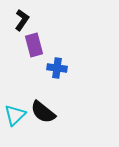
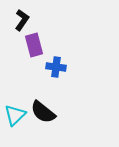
blue cross: moved 1 px left, 1 px up
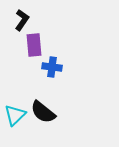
purple rectangle: rotated 10 degrees clockwise
blue cross: moved 4 px left
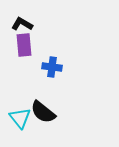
black L-shape: moved 4 px down; rotated 95 degrees counterclockwise
purple rectangle: moved 10 px left
cyan triangle: moved 5 px right, 3 px down; rotated 25 degrees counterclockwise
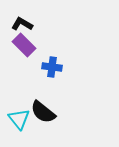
purple rectangle: rotated 40 degrees counterclockwise
cyan triangle: moved 1 px left, 1 px down
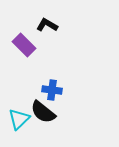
black L-shape: moved 25 px right, 1 px down
blue cross: moved 23 px down
cyan triangle: rotated 25 degrees clockwise
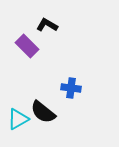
purple rectangle: moved 3 px right, 1 px down
blue cross: moved 19 px right, 2 px up
cyan triangle: moved 1 px left; rotated 15 degrees clockwise
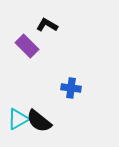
black semicircle: moved 4 px left, 9 px down
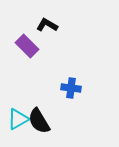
black semicircle: rotated 20 degrees clockwise
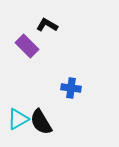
black semicircle: moved 2 px right, 1 px down
